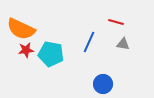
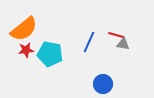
red line: moved 13 px down
orange semicircle: moved 3 px right; rotated 64 degrees counterclockwise
cyan pentagon: moved 1 px left
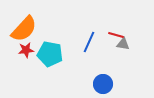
orange semicircle: rotated 8 degrees counterclockwise
